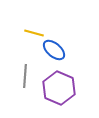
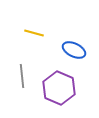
blue ellipse: moved 20 px right; rotated 15 degrees counterclockwise
gray line: moved 3 px left; rotated 10 degrees counterclockwise
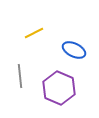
yellow line: rotated 42 degrees counterclockwise
gray line: moved 2 px left
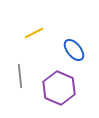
blue ellipse: rotated 25 degrees clockwise
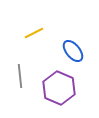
blue ellipse: moved 1 px left, 1 px down
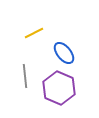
blue ellipse: moved 9 px left, 2 px down
gray line: moved 5 px right
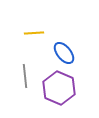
yellow line: rotated 24 degrees clockwise
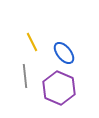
yellow line: moved 2 px left, 9 px down; rotated 66 degrees clockwise
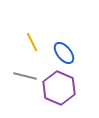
gray line: rotated 70 degrees counterclockwise
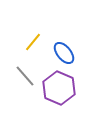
yellow line: moved 1 px right; rotated 66 degrees clockwise
gray line: rotated 35 degrees clockwise
